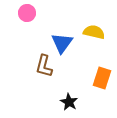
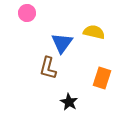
brown L-shape: moved 4 px right, 2 px down
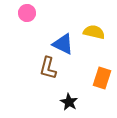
blue triangle: moved 1 px right, 1 px down; rotated 40 degrees counterclockwise
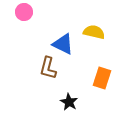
pink circle: moved 3 px left, 1 px up
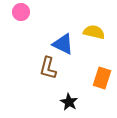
pink circle: moved 3 px left
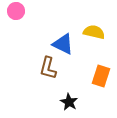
pink circle: moved 5 px left, 1 px up
orange rectangle: moved 1 px left, 2 px up
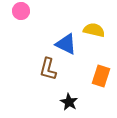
pink circle: moved 5 px right
yellow semicircle: moved 2 px up
blue triangle: moved 3 px right
brown L-shape: moved 1 px down
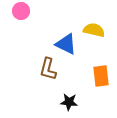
orange rectangle: rotated 25 degrees counterclockwise
black star: rotated 24 degrees counterclockwise
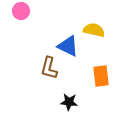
blue triangle: moved 2 px right, 2 px down
brown L-shape: moved 1 px right, 1 px up
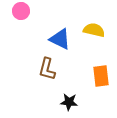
blue triangle: moved 8 px left, 7 px up
brown L-shape: moved 2 px left, 1 px down
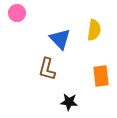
pink circle: moved 4 px left, 2 px down
yellow semicircle: rotated 85 degrees clockwise
blue triangle: rotated 20 degrees clockwise
